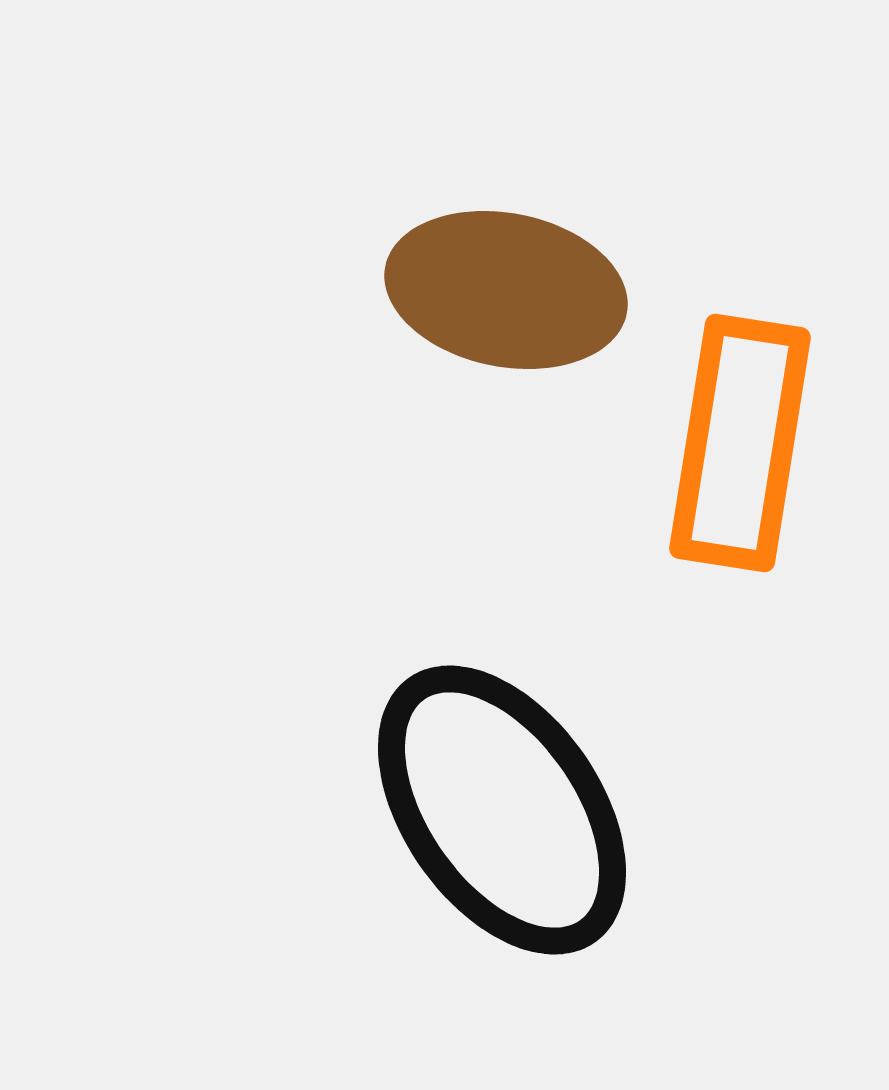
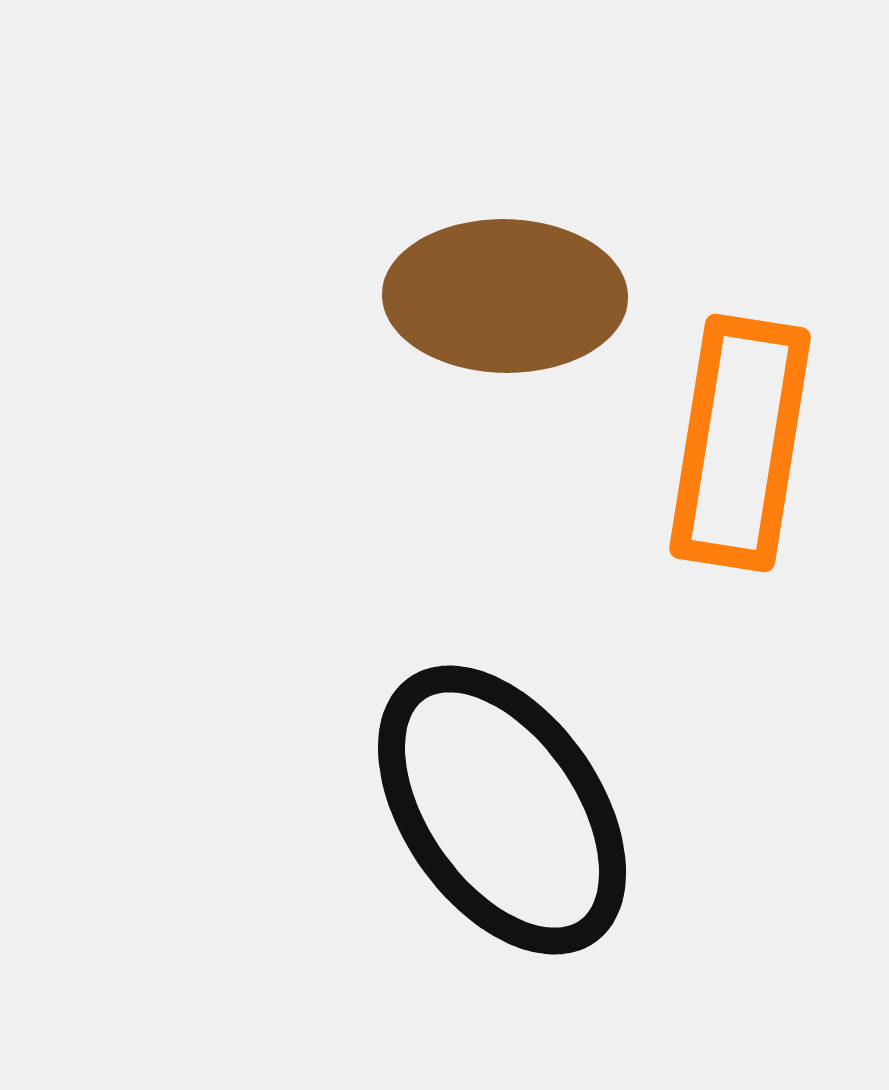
brown ellipse: moved 1 px left, 6 px down; rotated 10 degrees counterclockwise
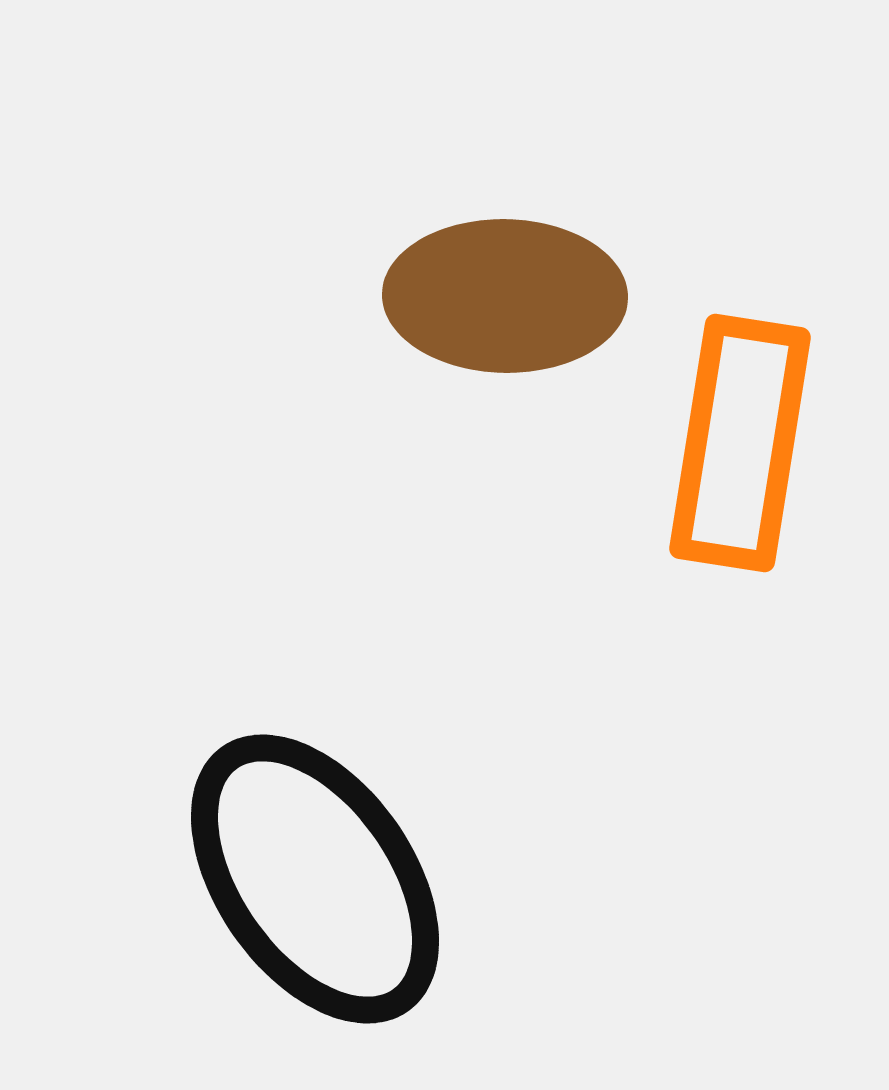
black ellipse: moved 187 px left, 69 px down
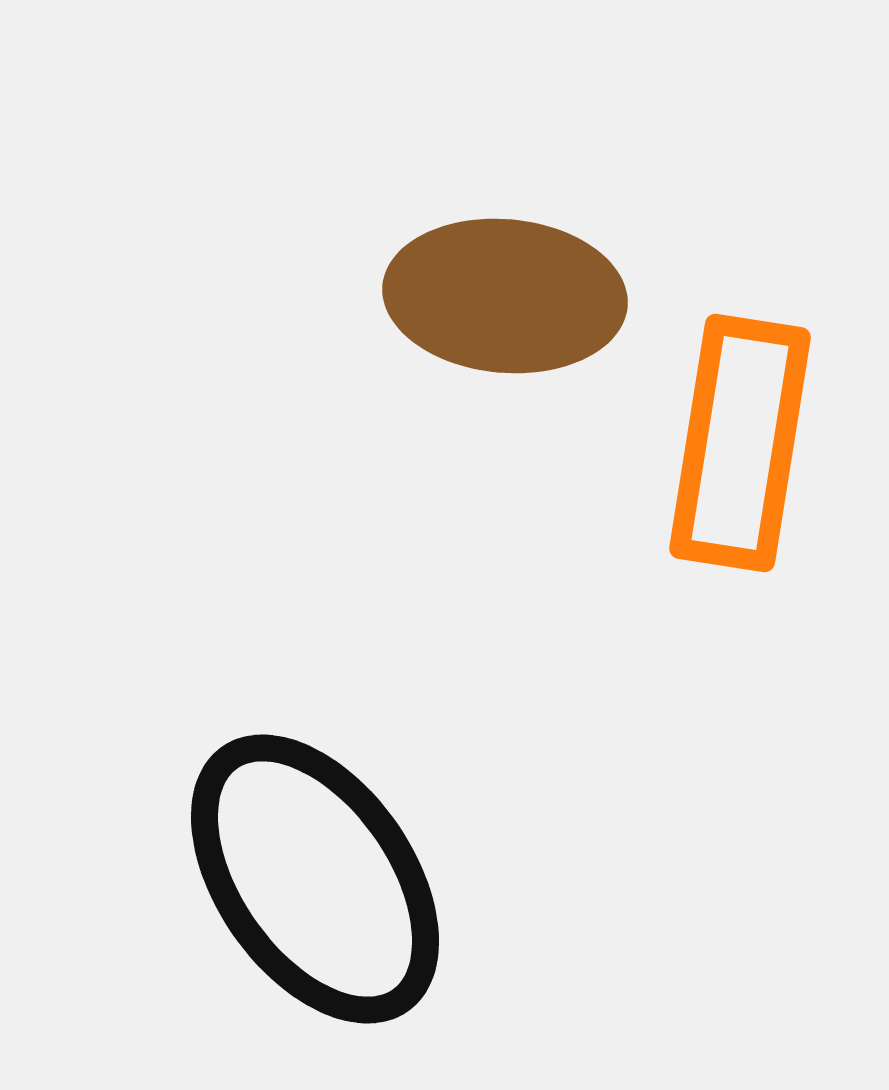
brown ellipse: rotated 4 degrees clockwise
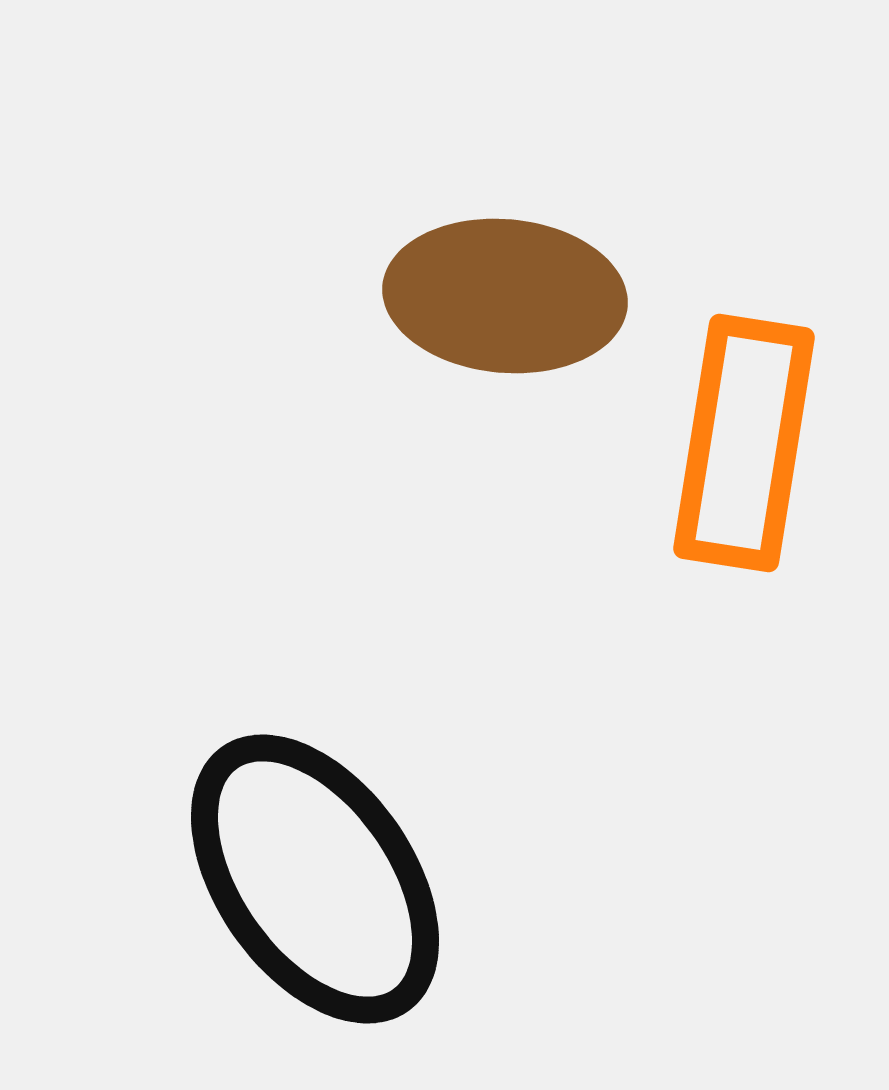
orange rectangle: moved 4 px right
